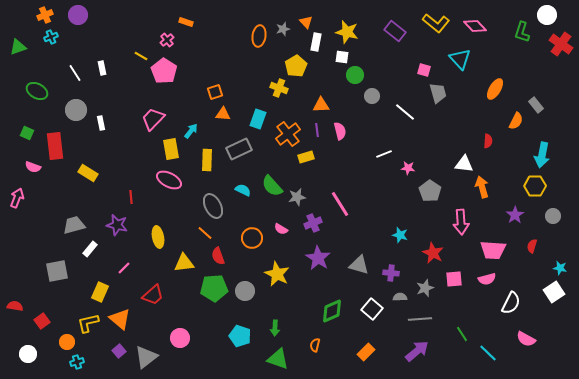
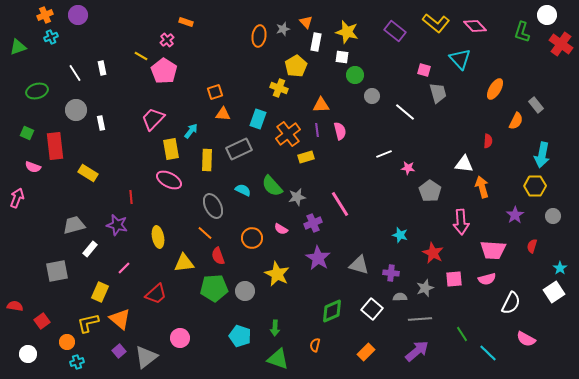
green ellipse at (37, 91): rotated 45 degrees counterclockwise
cyan star at (560, 268): rotated 24 degrees clockwise
red trapezoid at (153, 295): moved 3 px right, 1 px up
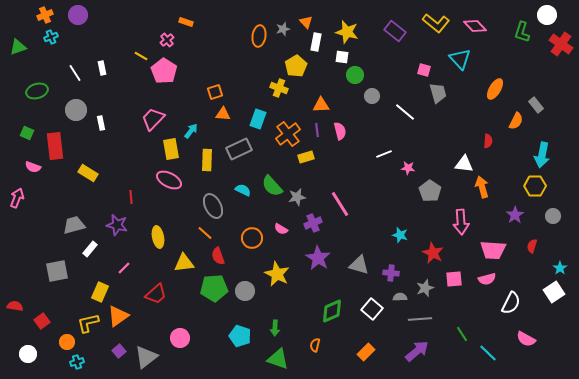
orange triangle at (120, 319): moved 2 px left, 3 px up; rotated 45 degrees clockwise
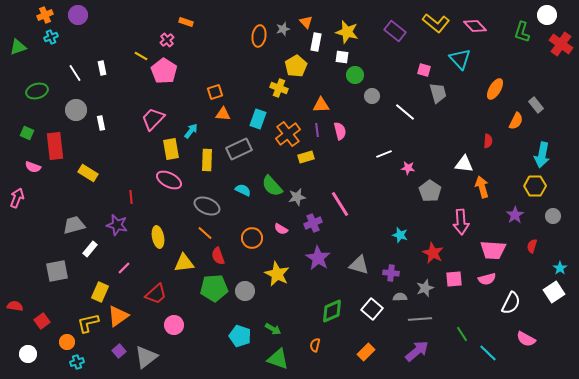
gray ellipse at (213, 206): moved 6 px left; rotated 40 degrees counterclockwise
green arrow at (275, 328): moved 2 px left, 1 px down; rotated 63 degrees counterclockwise
pink circle at (180, 338): moved 6 px left, 13 px up
